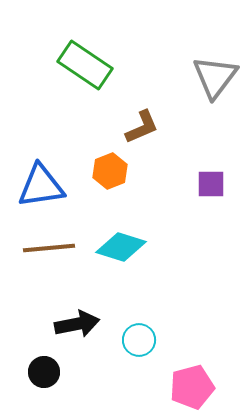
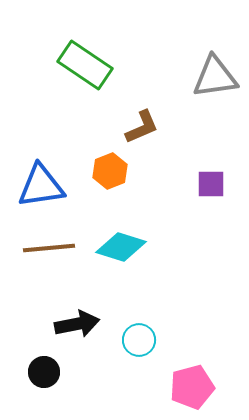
gray triangle: rotated 45 degrees clockwise
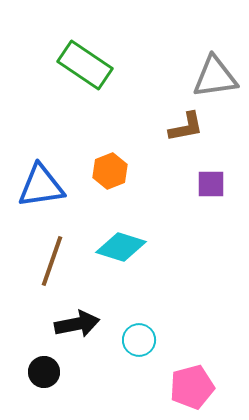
brown L-shape: moved 44 px right; rotated 12 degrees clockwise
brown line: moved 3 px right, 13 px down; rotated 66 degrees counterclockwise
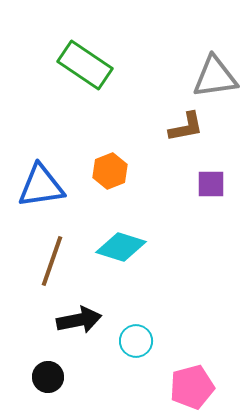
black arrow: moved 2 px right, 4 px up
cyan circle: moved 3 px left, 1 px down
black circle: moved 4 px right, 5 px down
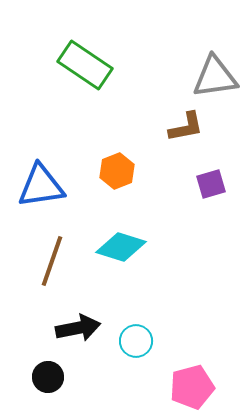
orange hexagon: moved 7 px right
purple square: rotated 16 degrees counterclockwise
black arrow: moved 1 px left, 8 px down
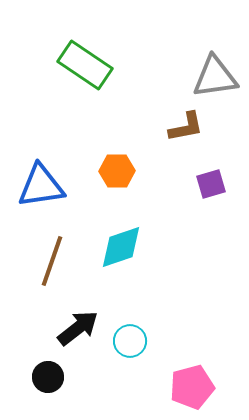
orange hexagon: rotated 20 degrees clockwise
cyan diamond: rotated 36 degrees counterclockwise
black arrow: rotated 27 degrees counterclockwise
cyan circle: moved 6 px left
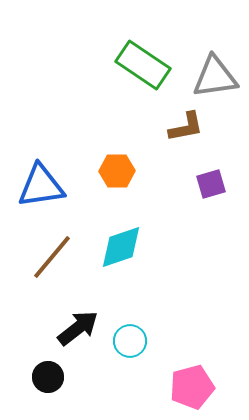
green rectangle: moved 58 px right
brown line: moved 4 px up; rotated 21 degrees clockwise
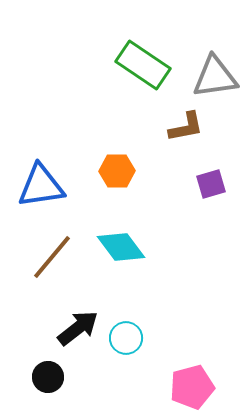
cyan diamond: rotated 72 degrees clockwise
cyan circle: moved 4 px left, 3 px up
